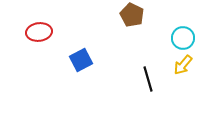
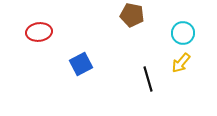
brown pentagon: rotated 15 degrees counterclockwise
cyan circle: moved 5 px up
blue square: moved 4 px down
yellow arrow: moved 2 px left, 2 px up
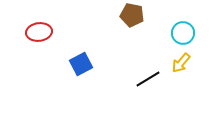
black line: rotated 75 degrees clockwise
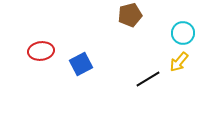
brown pentagon: moved 2 px left; rotated 25 degrees counterclockwise
red ellipse: moved 2 px right, 19 px down
yellow arrow: moved 2 px left, 1 px up
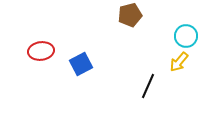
cyan circle: moved 3 px right, 3 px down
black line: moved 7 px down; rotated 35 degrees counterclockwise
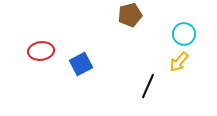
cyan circle: moved 2 px left, 2 px up
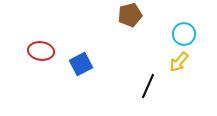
red ellipse: rotated 15 degrees clockwise
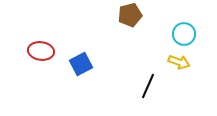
yellow arrow: rotated 110 degrees counterclockwise
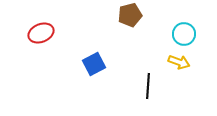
red ellipse: moved 18 px up; rotated 30 degrees counterclockwise
blue square: moved 13 px right
black line: rotated 20 degrees counterclockwise
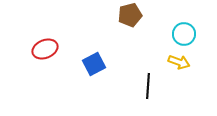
red ellipse: moved 4 px right, 16 px down
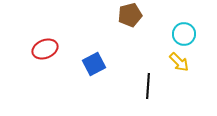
yellow arrow: rotated 25 degrees clockwise
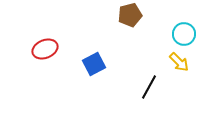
black line: moved 1 px right, 1 px down; rotated 25 degrees clockwise
